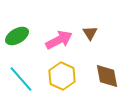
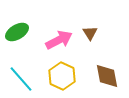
green ellipse: moved 4 px up
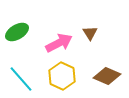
pink arrow: moved 3 px down
brown diamond: rotated 56 degrees counterclockwise
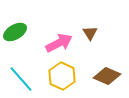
green ellipse: moved 2 px left
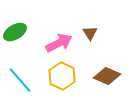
cyan line: moved 1 px left, 1 px down
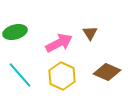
green ellipse: rotated 15 degrees clockwise
brown diamond: moved 4 px up
cyan line: moved 5 px up
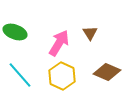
green ellipse: rotated 35 degrees clockwise
pink arrow: rotated 32 degrees counterclockwise
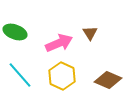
pink arrow: rotated 36 degrees clockwise
brown diamond: moved 1 px right, 8 px down
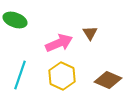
green ellipse: moved 12 px up
cyan line: rotated 60 degrees clockwise
